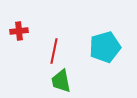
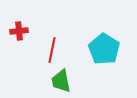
cyan pentagon: moved 1 px left, 2 px down; rotated 24 degrees counterclockwise
red line: moved 2 px left, 1 px up
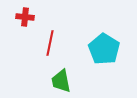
red cross: moved 6 px right, 14 px up; rotated 12 degrees clockwise
red line: moved 2 px left, 7 px up
